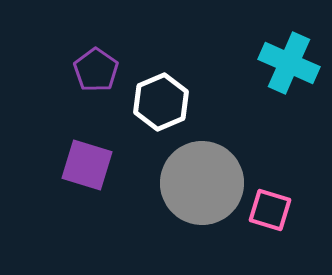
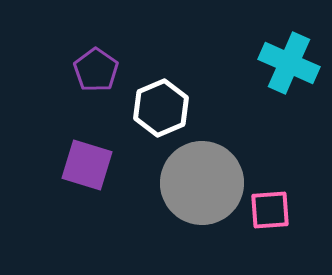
white hexagon: moved 6 px down
pink square: rotated 21 degrees counterclockwise
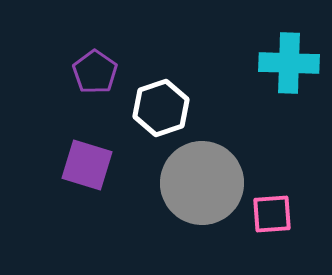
cyan cross: rotated 22 degrees counterclockwise
purple pentagon: moved 1 px left, 2 px down
white hexagon: rotated 4 degrees clockwise
pink square: moved 2 px right, 4 px down
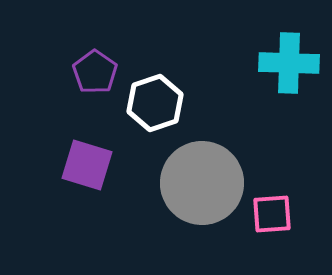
white hexagon: moved 6 px left, 5 px up
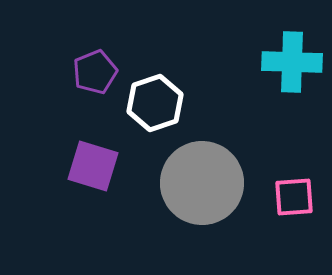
cyan cross: moved 3 px right, 1 px up
purple pentagon: rotated 15 degrees clockwise
purple square: moved 6 px right, 1 px down
pink square: moved 22 px right, 17 px up
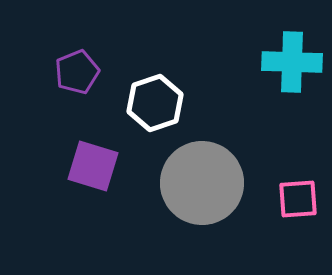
purple pentagon: moved 18 px left
pink square: moved 4 px right, 2 px down
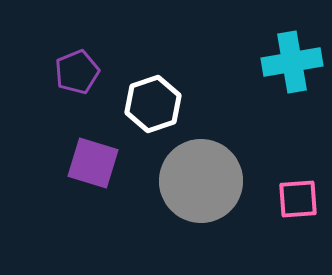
cyan cross: rotated 12 degrees counterclockwise
white hexagon: moved 2 px left, 1 px down
purple square: moved 3 px up
gray circle: moved 1 px left, 2 px up
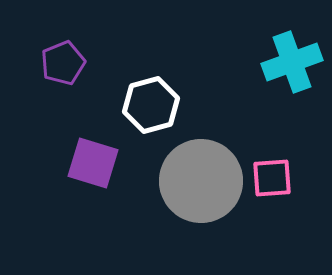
cyan cross: rotated 10 degrees counterclockwise
purple pentagon: moved 14 px left, 9 px up
white hexagon: moved 2 px left, 1 px down; rotated 4 degrees clockwise
pink square: moved 26 px left, 21 px up
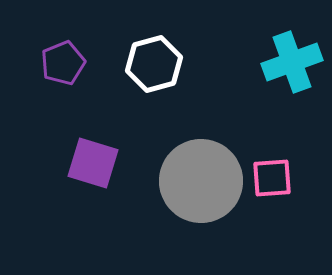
white hexagon: moved 3 px right, 41 px up
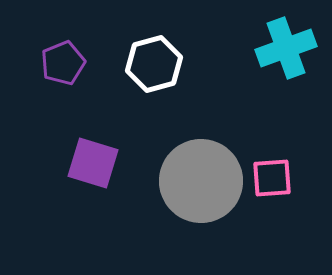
cyan cross: moved 6 px left, 14 px up
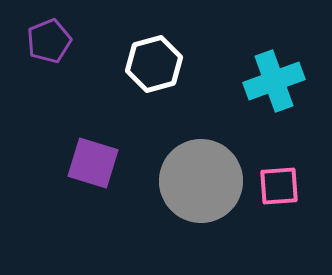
cyan cross: moved 12 px left, 33 px down
purple pentagon: moved 14 px left, 22 px up
pink square: moved 7 px right, 8 px down
